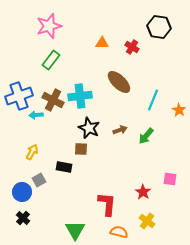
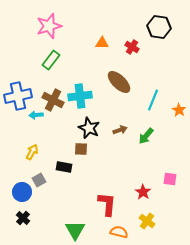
blue cross: moved 1 px left; rotated 8 degrees clockwise
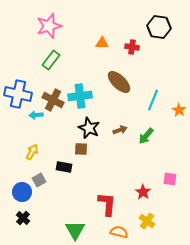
red cross: rotated 24 degrees counterclockwise
blue cross: moved 2 px up; rotated 24 degrees clockwise
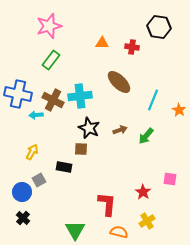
yellow cross: rotated 21 degrees clockwise
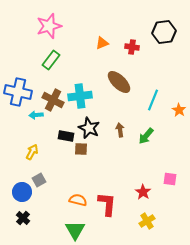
black hexagon: moved 5 px right, 5 px down; rotated 15 degrees counterclockwise
orange triangle: rotated 24 degrees counterclockwise
blue cross: moved 2 px up
brown arrow: rotated 80 degrees counterclockwise
black rectangle: moved 2 px right, 31 px up
orange semicircle: moved 41 px left, 32 px up
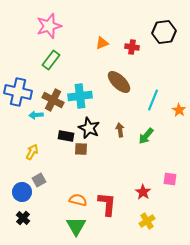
green triangle: moved 1 px right, 4 px up
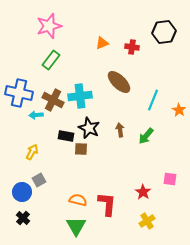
blue cross: moved 1 px right, 1 px down
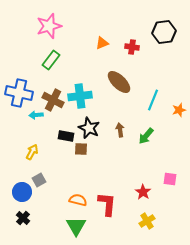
orange star: rotated 24 degrees clockwise
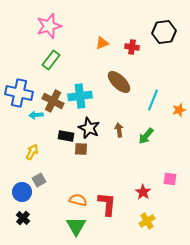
brown cross: moved 1 px down
brown arrow: moved 1 px left
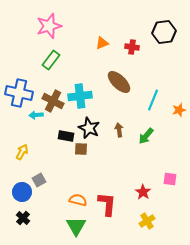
yellow arrow: moved 10 px left
